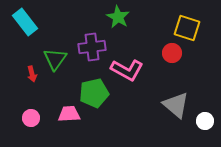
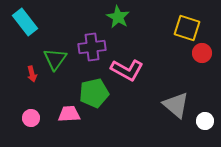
red circle: moved 30 px right
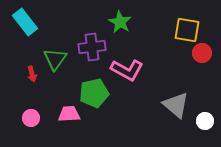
green star: moved 2 px right, 5 px down
yellow square: moved 2 px down; rotated 8 degrees counterclockwise
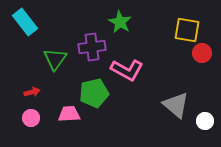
red arrow: moved 18 px down; rotated 91 degrees counterclockwise
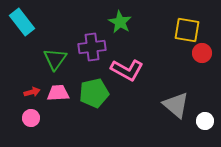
cyan rectangle: moved 3 px left
pink trapezoid: moved 11 px left, 21 px up
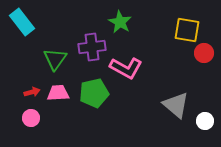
red circle: moved 2 px right
pink L-shape: moved 1 px left, 2 px up
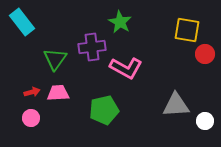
red circle: moved 1 px right, 1 px down
green pentagon: moved 10 px right, 17 px down
gray triangle: rotated 44 degrees counterclockwise
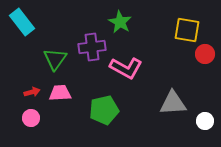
pink trapezoid: moved 2 px right
gray triangle: moved 3 px left, 2 px up
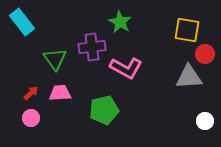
green triangle: rotated 10 degrees counterclockwise
red arrow: moved 1 px left, 1 px down; rotated 28 degrees counterclockwise
gray triangle: moved 16 px right, 26 px up
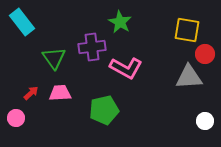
green triangle: moved 1 px left, 1 px up
pink circle: moved 15 px left
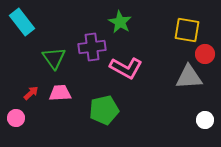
white circle: moved 1 px up
